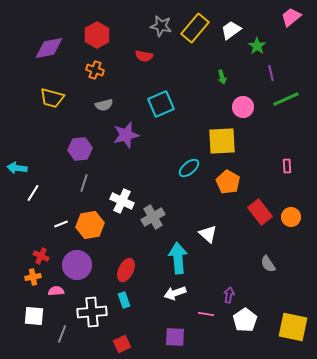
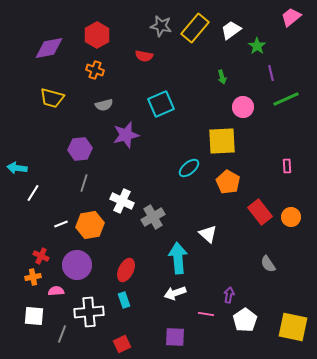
white cross at (92, 312): moved 3 px left
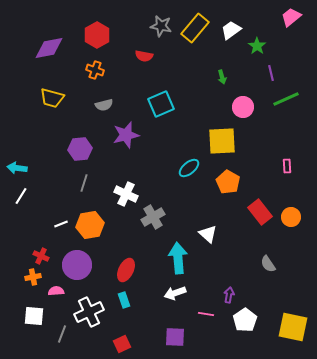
white line at (33, 193): moved 12 px left, 3 px down
white cross at (122, 201): moved 4 px right, 7 px up
white cross at (89, 312): rotated 20 degrees counterclockwise
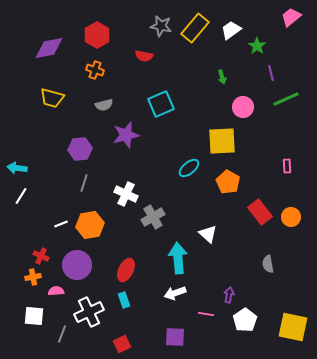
gray semicircle at (268, 264): rotated 24 degrees clockwise
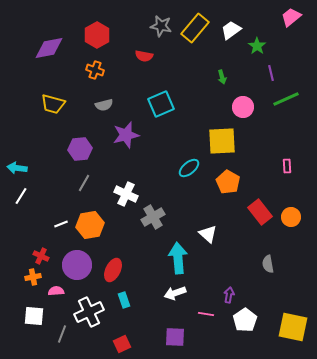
yellow trapezoid at (52, 98): moved 1 px right, 6 px down
gray line at (84, 183): rotated 12 degrees clockwise
red ellipse at (126, 270): moved 13 px left
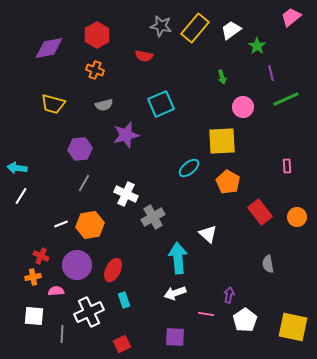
orange circle at (291, 217): moved 6 px right
gray line at (62, 334): rotated 18 degrees counterclockwise
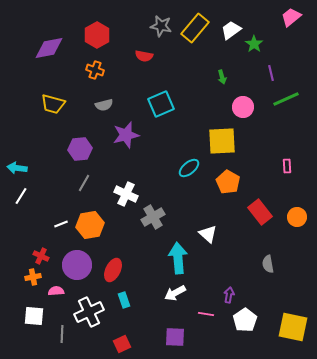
green star at (257, 46): moved 3 px left, 2 px up
white arrow at (175, 293): rotated 10 degrees counterclockwise
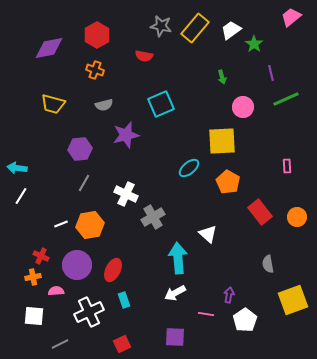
yellow square at (293, 327): moved 27 px up; rotated 32 degrees counterclockwise
gray line at (62, 334): moved 2 px left, 10 px down; rotated 60 degrees clockwise
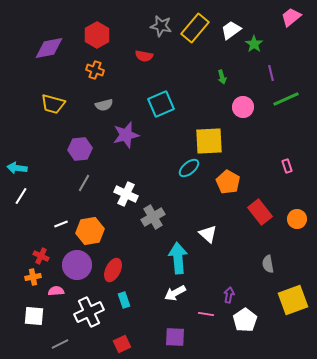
yellow square at (222, 141): moved 13 px left
pink rectangle at (287, 166): rotated 16 degrees counterclockwise
orange circle at (297, 217): moved 2 px down
orange hexagon at (90, 225): moved 6 px down
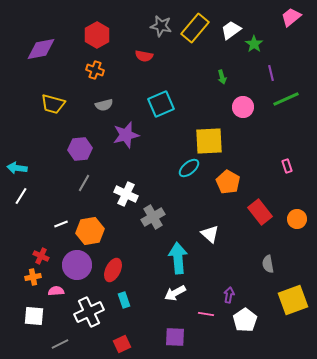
purple diamond at (49, 48): moved 8 px left, 1 px down
white triangle at (208, 234): moved 2 px right
